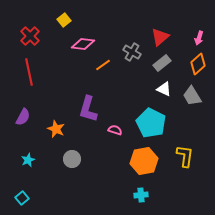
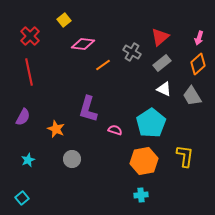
cyan pentagon: rotated 12 degrees clockwise
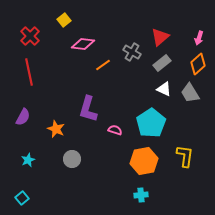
gray trapezoid: moved 2 px left, 3 px up
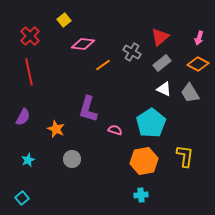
orange diamond: rotated 70 degrees clockwise
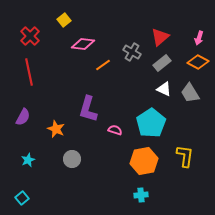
orange diamond: moved 2 px up
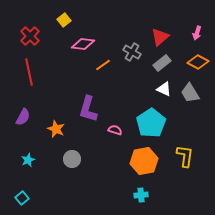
pink arrow: moved 2 px left, 5 px up
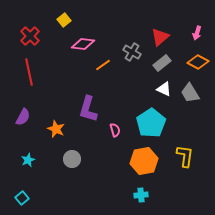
pink semicircle: rotated 56 degrees clockwise
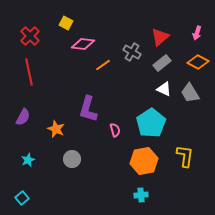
yellow square: moved 2 px right, 3 px down; rotated 24 degrees counterclockwise
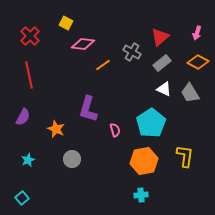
red line: moved 3 px down
